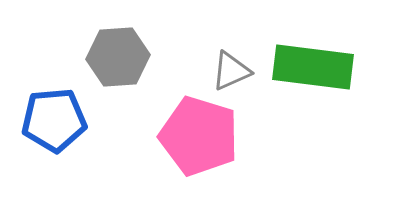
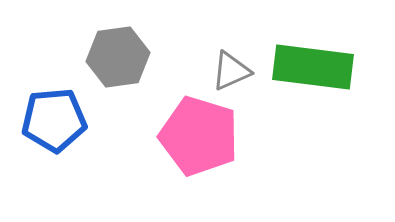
gray hexagon: rotated 4 degrees counterclockwise
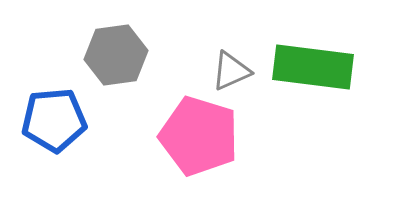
gray hexagon: moved 2 px left, 2 px up
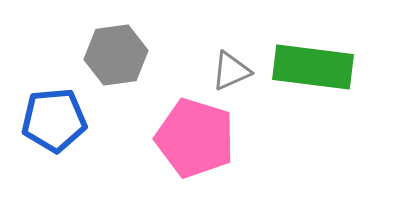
pink pentagon: moved 4 px left, 2 px down
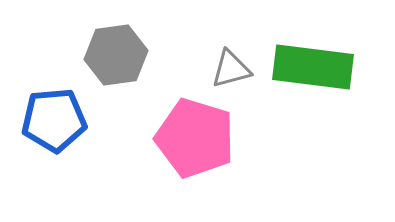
gray triangle: moved 2 px up; rotated 9 degrees clockwise
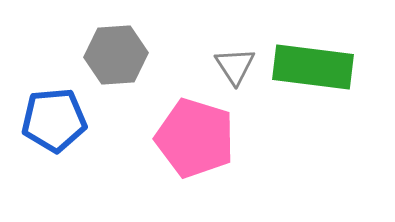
gray hexagon: rotated 4 degrees clockwise
gray triangle: moved 4 px right, 3 px up; rotated 48 degrees counterclockwise
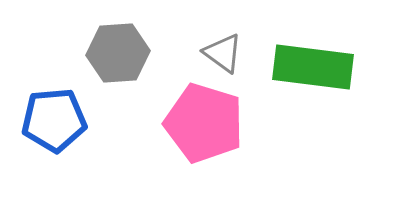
gray hexagon: moved 2 px right, 2 px up
gray triangle: moved 12 px left, 13 px up; rotated 21 degrees counterclockwise
pink pentagon: moved 9 px right, 15 px up
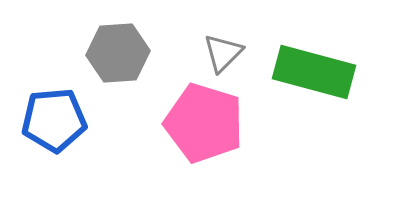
gray triangle: rotated 39 degrees clockwise
green rectangle: moved 1 px right, 5 px down; rotated 8 degrees clockwise
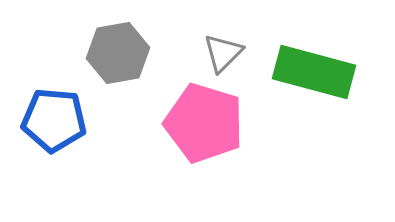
gray hexagon: rotated 6 degrees counterclockwise
blue pentagon: rotated 10 degrees clockwise
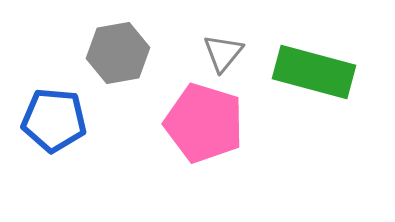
gray triangle: rotated 6 degrees counterclockwise
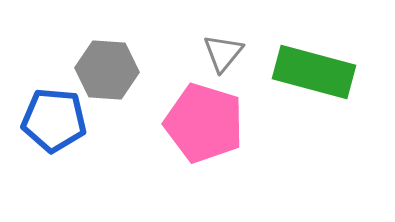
gray hexagon: moved 11 px left, 17 px down; rotated 14 degrees clockwise
